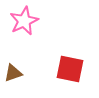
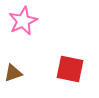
pink star: moved 1 px left
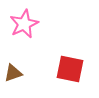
pink star: moved 1 px right, 3 px down
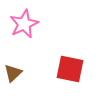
brown triangle: rotated 24 degrees counterclockwise
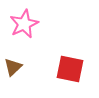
brown triangle: moved 6 px up
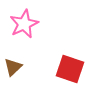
red square: rotated 8 degrees clockwise
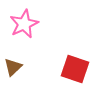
red square: moved 5 px right
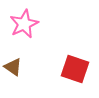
brown triangle: rotated 42 degrees counterclockwise
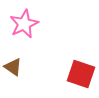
red square: moved 6 px right, 5 px down
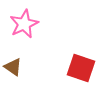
red square: moved 6 px up
